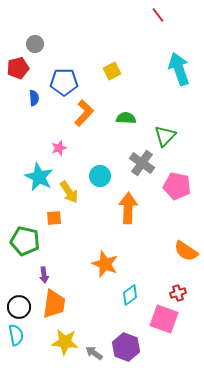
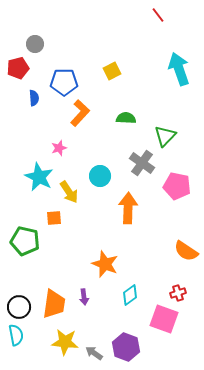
orange L-shape: moved 4 px left
purple arrow: moved 40 px right, 22 px down
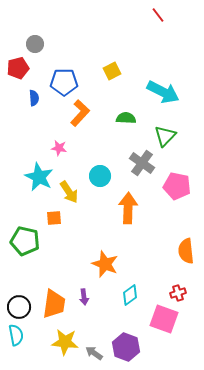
cyan arrow: moved 16 px left, 23 px down; rotated 136 degrees clockwise
pink star: rotated 28 degrees clockwise
orange semicircle: rotated 50 degrees clockwise
